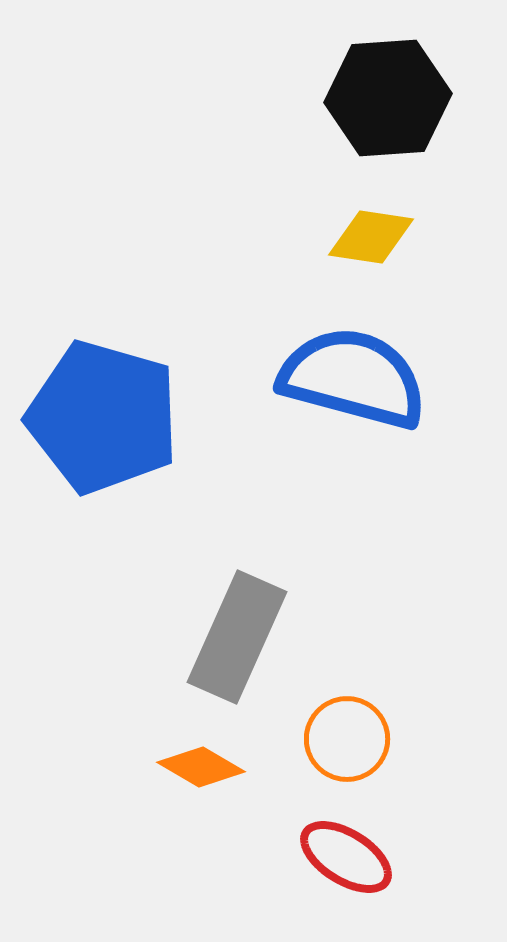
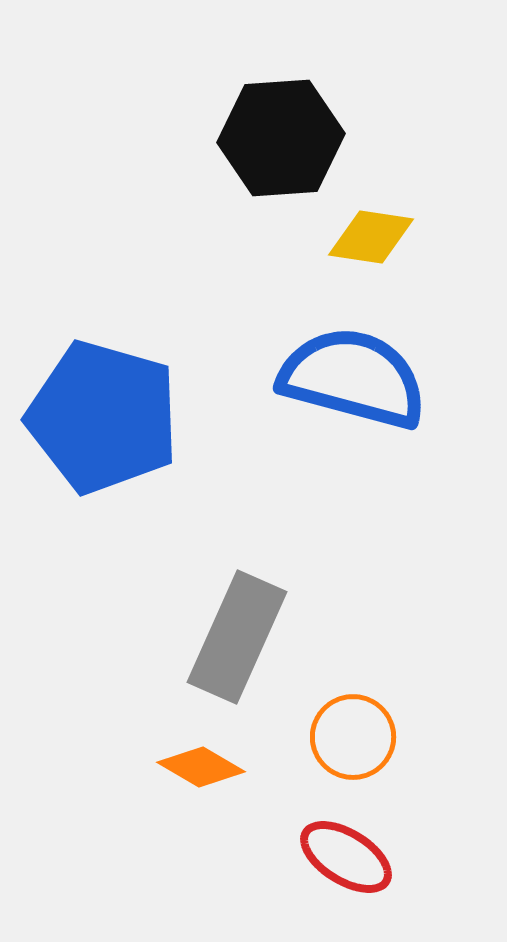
black hexagon: moved 107 px left, 40 px down
orange circle: moved 6 px right, 2 px up
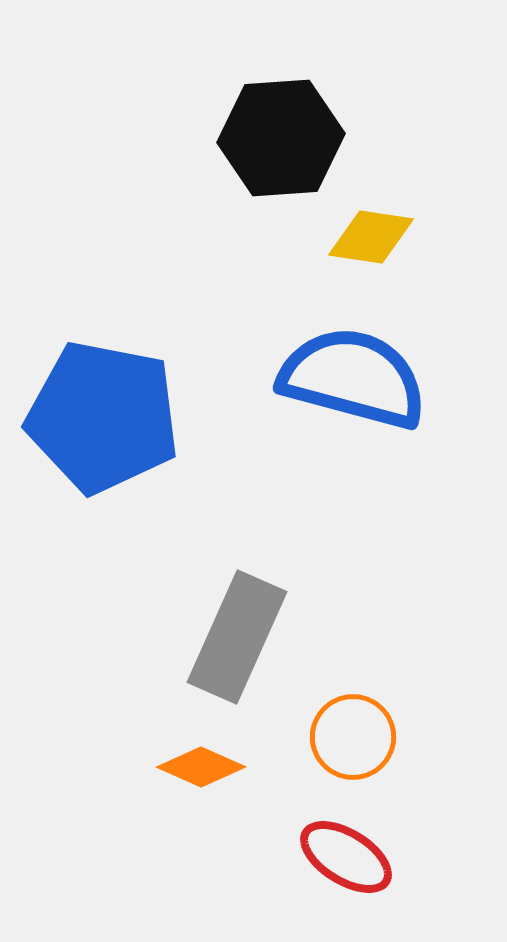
blue pentagon: rotated 5 degrees counterclockwise
orange diamond: rotated 6 degrees counterclockwise
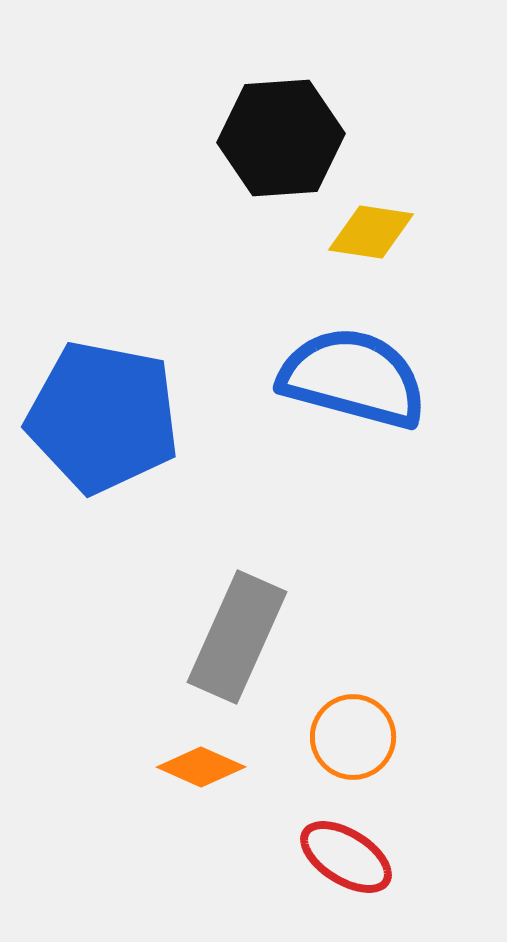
yellow diamond: moved 5 px up
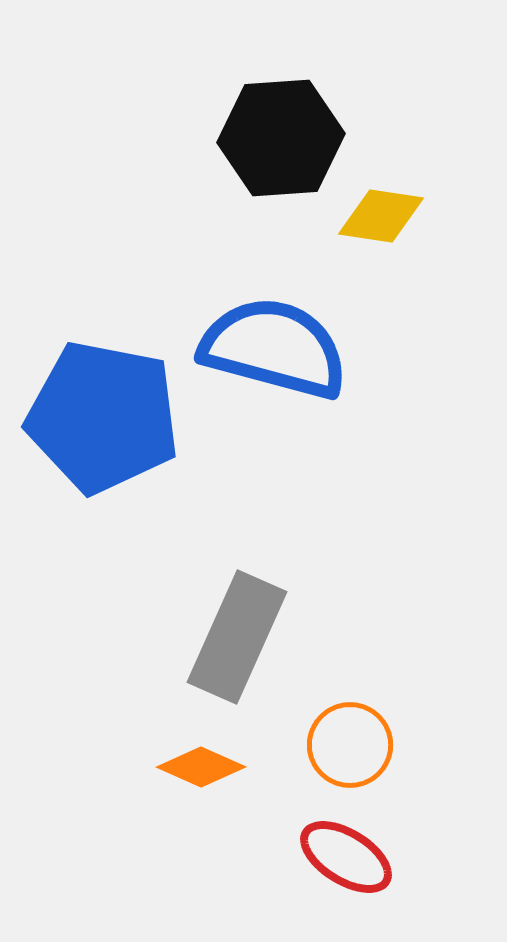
yellow diamond: moved 10 px right, 16 px up
blue semicircle: moved 79 px left, 30 px up
orange circle: moved 3 px left, 8 px down
